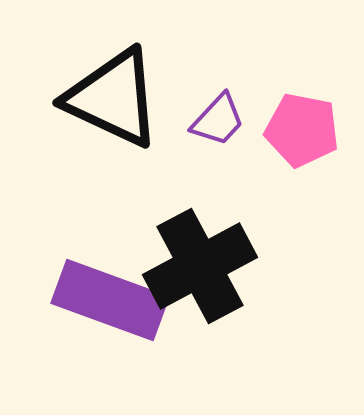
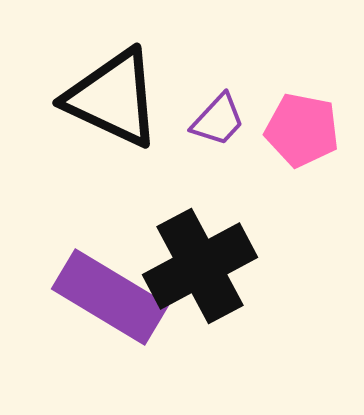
purple rectangle: moved 3 px up; rotated 11 degrees clockwise
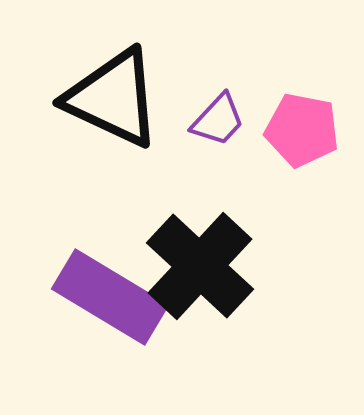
black cross: rotated 19 degrees counterclockwise
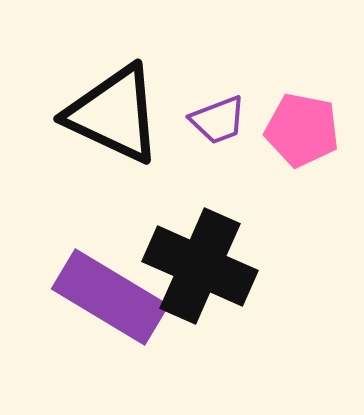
black triangle: moved 1 px right, 16 px down
purple trapezoid: rotated 26 degrees clockwise
black cross: rotated 19 degrees counterclockwise
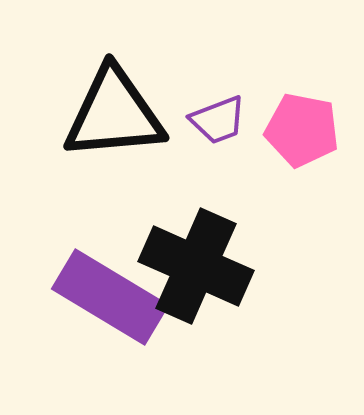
black triangle: rotated 30 degrees counterclockwise
black cross: moved 4 px left
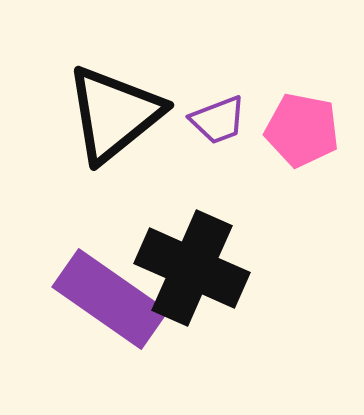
black triangle: rotated 34 degrees counterclockwise
black cross: moved 4 px left, 2 px down
purple rectangle: moved 2 px down; rotated 4 degrees clockwise
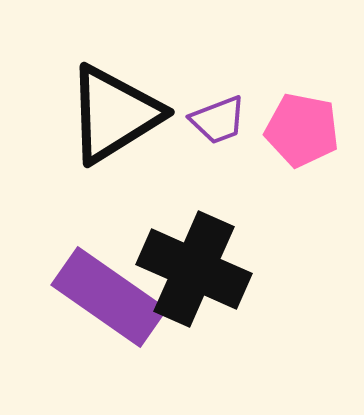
black triangle: rotated 7 degrees clockwise
black cross: moved 2 px right, 1 px down
purple rectangle: moved 1 px left, 2 px up
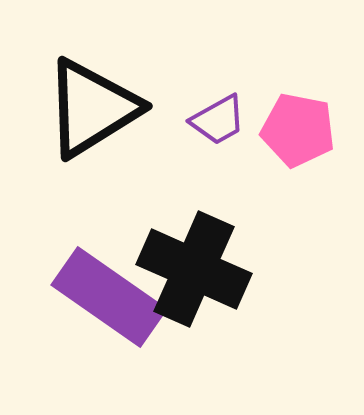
black triangle: moved 22 px left, 6 px up
purple trapezoid: rotated 8 degrees counterclockwise
pink pentagon: moved 4 px left
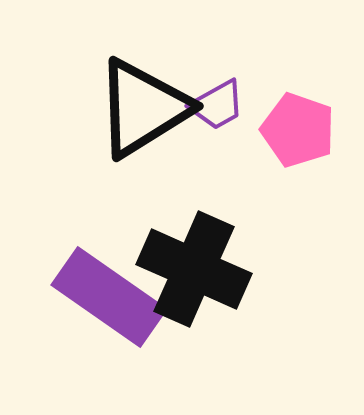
black triangle: moved 51 px right
purple trapezoid: moved 1 px left, 15 px up
pink pentagon: rotated 8 degrees clockwise
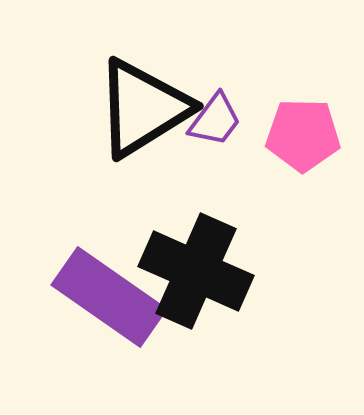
purple trapezoid: moved 2 px left, 15 px down; rotated 24 degrees counterclockwise
pink pentagon: moved 5 px right, 5 px down; rotated 18 degrees counterclockwise
black cross: moved 2 px right, 2 px down
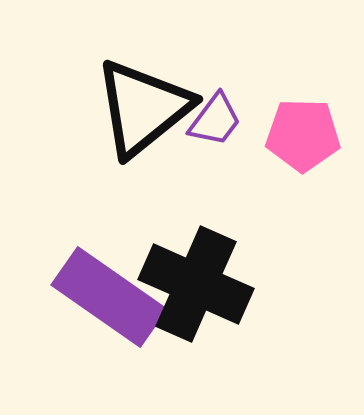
black triangle: rotated 7 degrees counterclockwise
black cross: moved 13 px down
